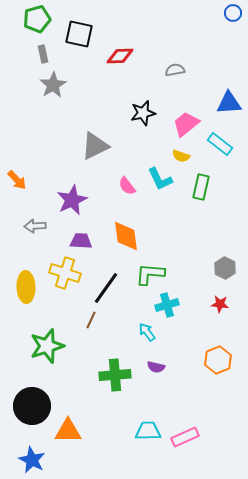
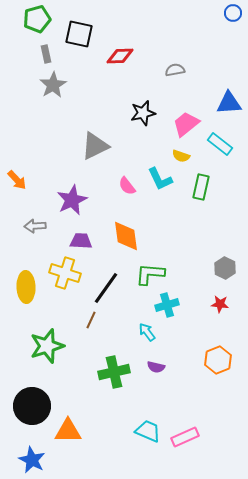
gray rectangle: moved 3 px right
green cross: moved 1 px left, 3 px up; rotated 8 degrees counterclockwise
cyan trapezoid: rotated 24 degrees clockwise
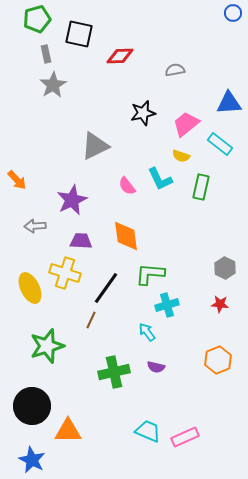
yellow ellipse: moved 4 px right, 1 px down; rotated 24 degrees counterclockwise
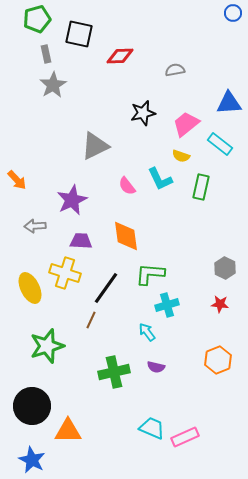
cyan trapezoid: moved 4 px right, 3 px up
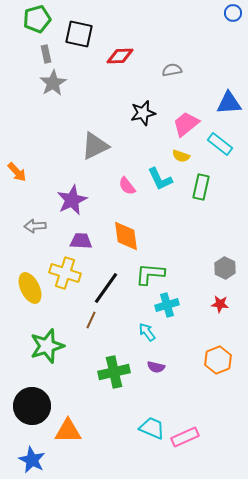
gray semicircle: moved 3 px left
gray star: moved 2 px up
orange arrow: moved 8 px up
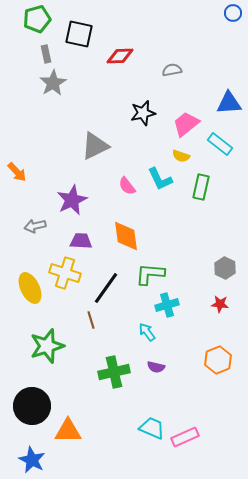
gray arrow: rotated 10 degrees counterclockwise
brown line: rotated 42 degrees counterclockwise
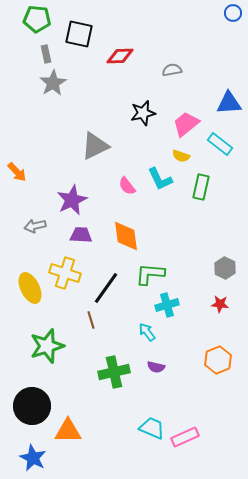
green pentagon: rotated 20 degrees clockwise
purple trapezoid: moved 6 px up
blue star: moved 1 px right, 2 px up
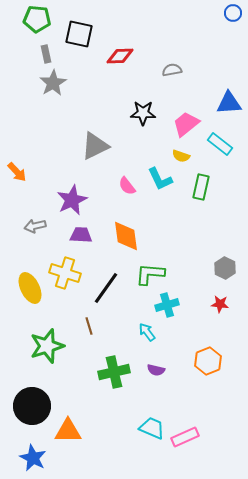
black star: rotated 15 degrees clockwise
brown line: moved 2 px left, 6 px down
orange hexagon: moved 10 px left, 1 px down
purple semicircle: moved 3 px down
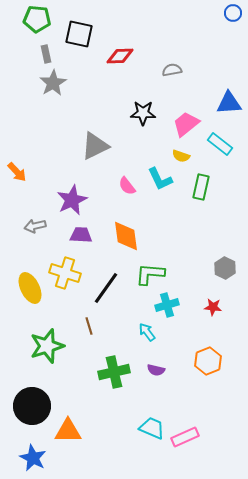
red star: moved 7 px left, 3 px down
